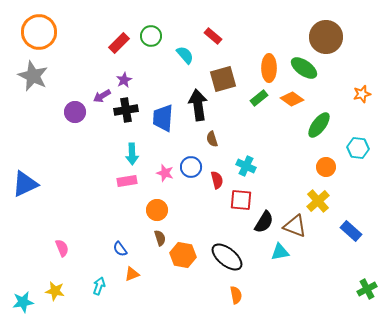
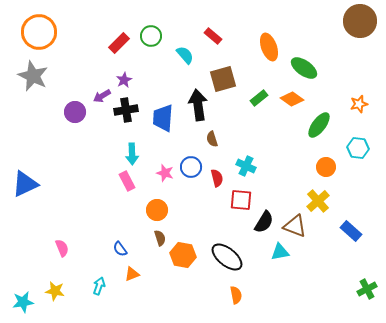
brown circle at (326, 37): moved 34 px right, 16 px up
orange ellipse at (269, 68): moved 21 px up; rotated 20 degrees counterclockwise
orange star at (362, 94): moved 3 px left, 10 px down
red semicircle at (217, 180): moved 2 px up
pink rectangle at (127, 181): rotated 72 degrees clockwise
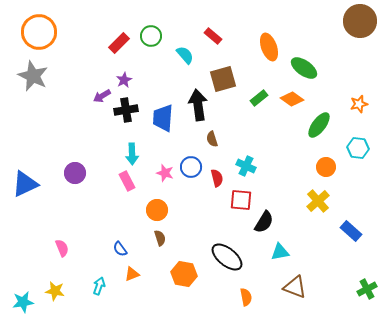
purple circle at (75, 112): moved 61 px down
brown triangle at (295, 226): moved 61 px down
orange hexagon at (183, 255): moved 1 px right, 19 px down
orange semicircle at (236, 295): moved 10 px right, 2 px down
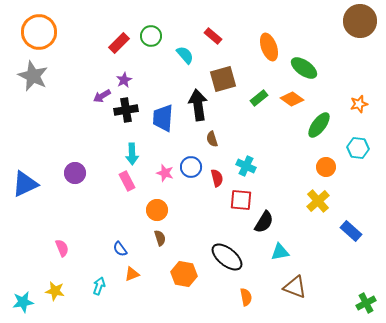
green cross at (367, 289): moved 1 px left, 14 px down
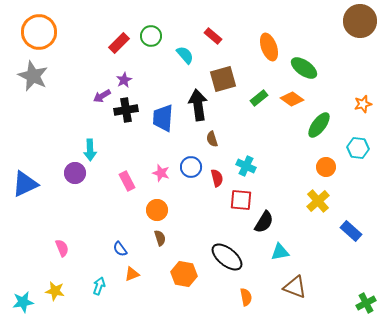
orange star at (359, 104): moved 4 px right
cyan arrow at (132, 154): moved 42 px left, 4 px up
pink star at (165, 173): moved 4 px left
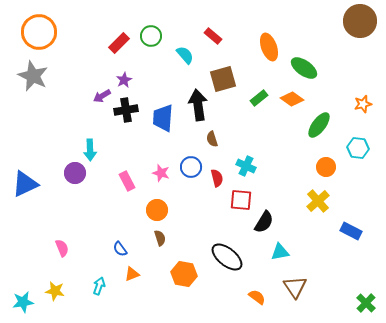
blue rectangle at (351, 231): rotated 15 degrees counterclockwise
brown triangle at (295, 287): rotated 35 degrees clockwise
orange semicircle at (246, 297): moved 11 px right; rotated 42 degrees counterclockwise
green cross at (366, 303): rotated 18 degrees counterclockwise
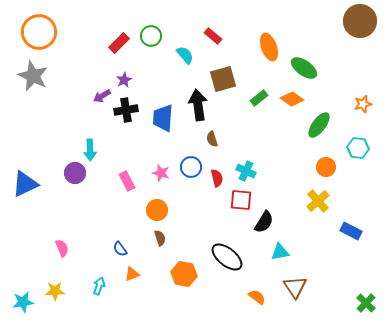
cyan cross at (246, 166): moved 5 px down
yellow star at (55, 291): rotated 12 degrees counterclockwise
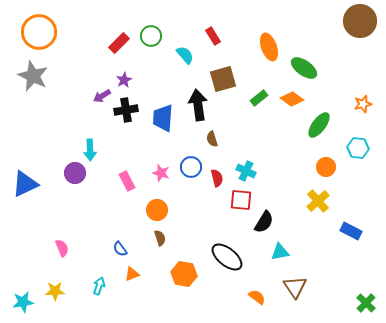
red rectangle at (213, 36): rotated 18 degrees clockwise
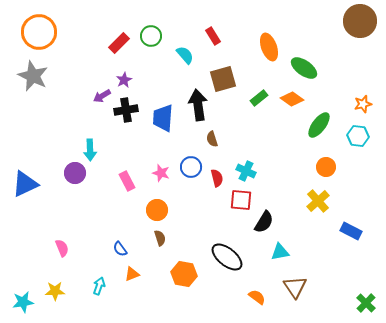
cyan hexagon at (358, 148): moved 12 px up
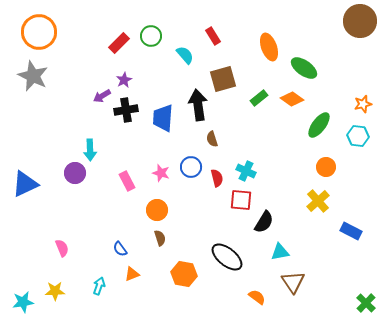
brown triangle at (295, 287): moved 2 px left, 5 px up
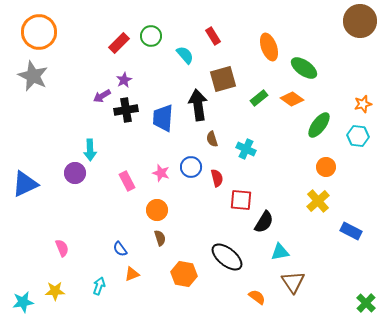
cyan cross at (246, 171): moved 22 px up
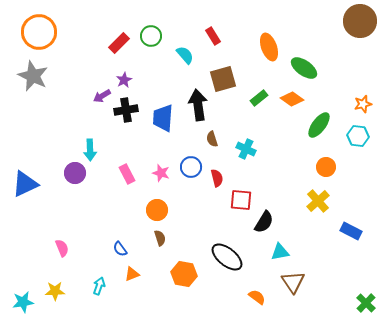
pink rectangle at (127, 181): moved 7 px up
